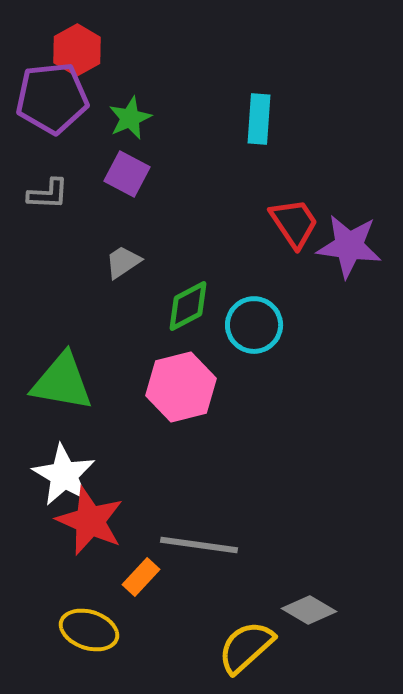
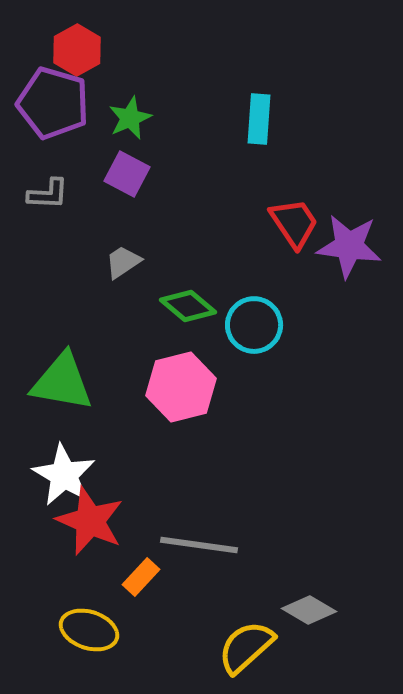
purple pentagon: moved 1 px right, 5 px down; rotated 22 degrees clockwise
green diamond: rotated 68 degrees clockwise
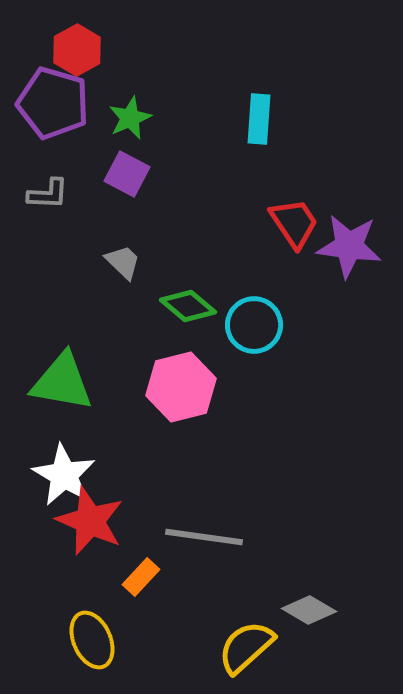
gray trapezoid: rotated 78 degrees clockwise
gray line: moved 5 px right, 8 px up
yellow ellipse: moved 3 px right, 10 px down; rotated 48 degrees clockwise
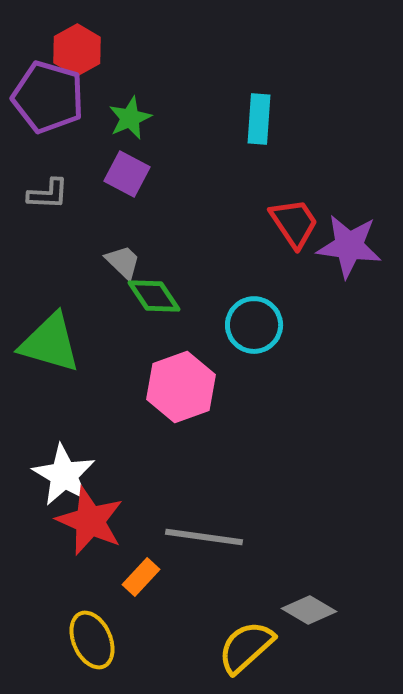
purple pentagon: moved 5 px left, 6 px up
green diamond: moved 34 px left, 10 px up; rotated 16 degrees clockwise
green triangle: moved 12 px left, 39 px up; rotated 6 degrees clockwise
pink hexagon: rotated 6 degrees counterclockwise
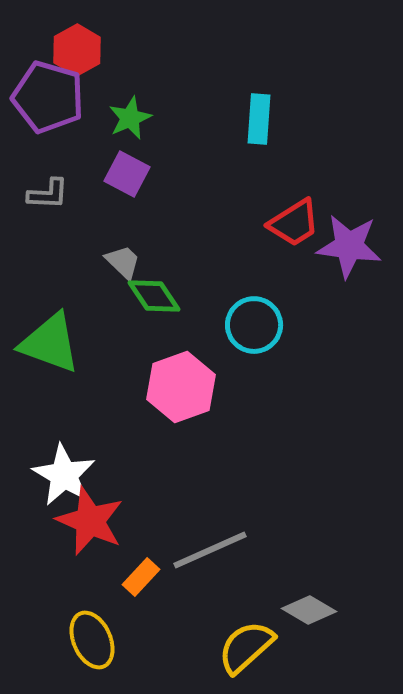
red trapezoid: rotated 92 degrees clockwise
green triangle: rotated 4 degrees clockwise
gray line: moved 6 px right, 13 px down; rotated 32 degrees counterclockwise
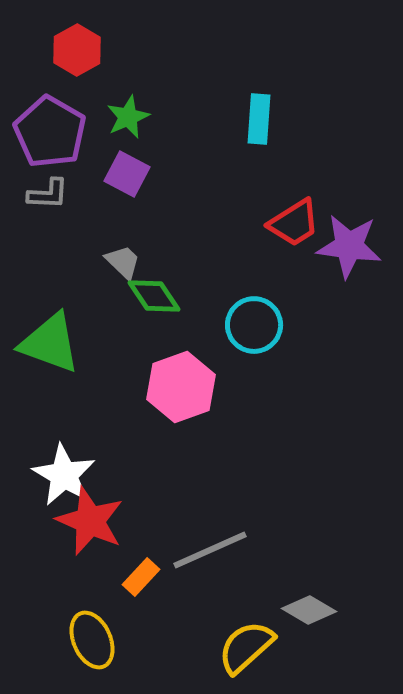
purple pentagon: moved 2 px right, 35 px down; rotated 14 degrees clockwise
green star: moved 2 px left, 1 px up
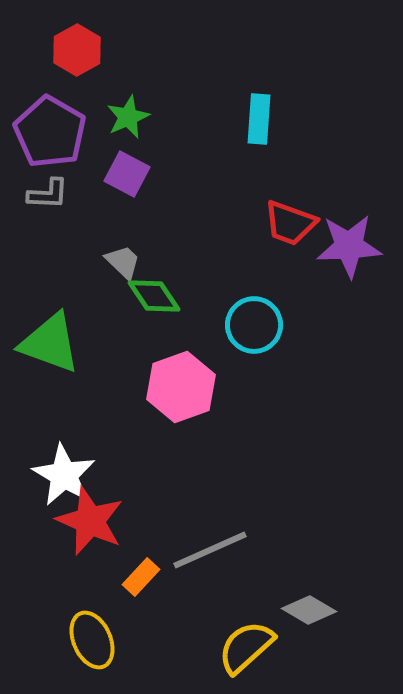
red trapezoid: moved 4 px left; rotated 52 degrees clockwise
purple star: rotated 10 degrees counterclockwise
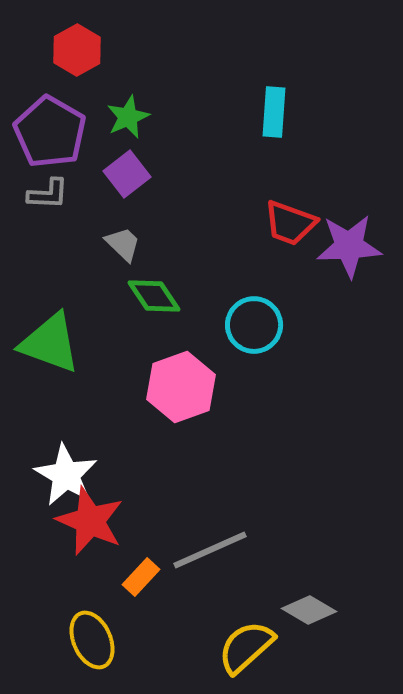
cyan rectangle: moved 15 px right, 7 px up
purple square: rotated 24 degrees clockwise
gray trapezoid: moved 18 px up
white star: moved 2 px right
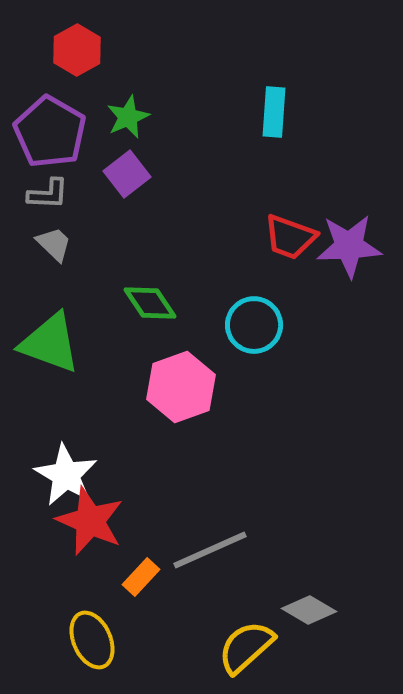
red trapezoid: moved 14 px down
gray trapezoid: moved 69 px left
green diamond: moved 4 px left, 7 px down
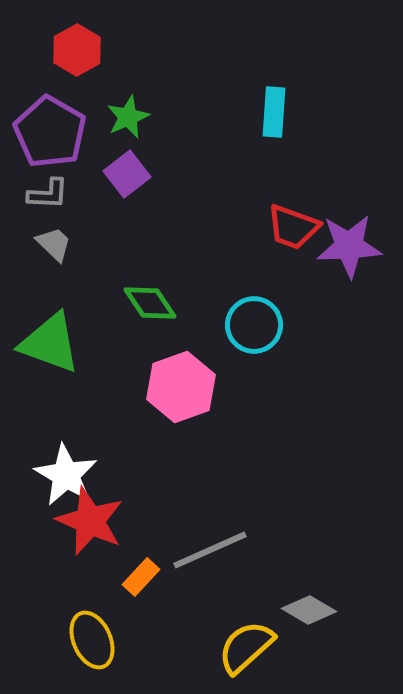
red trapezoid: moved 3 px right, 10 px up
